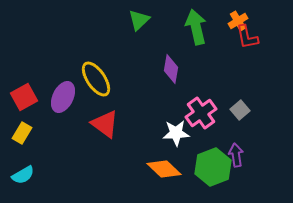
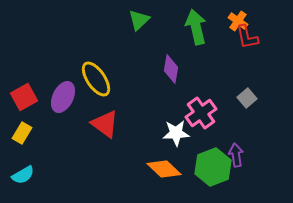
orange cross: rotated 24 degrees counterclockwise
gray square: moved 7 px right, 12 px up
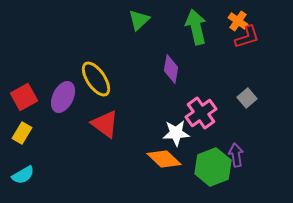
red L-shape: rotated 96 degrees counterclockwise
orange diamond: moved 10 px up
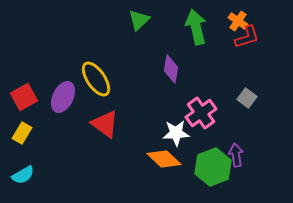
gray square: rotated 12 degrees counterclockwise
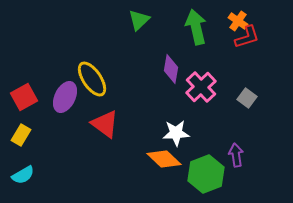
yellow ellipse: moved 4 px left
purple ellipse: moved 2 px right
pink cross: moved 26 px up; rotated 8 degrees counterclockwise
yellow rectangle: moved 1 px left, 2 px down
green hexagon: moved 7 px left, 7 px down
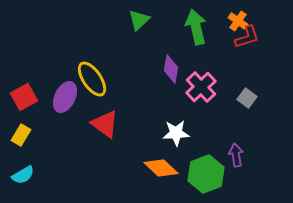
orange diamond: moved 3 px left, 9 px down
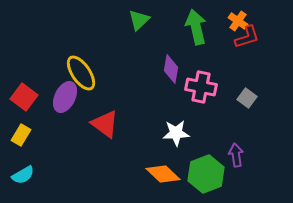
yellow ellipse: moved 11 px left, 6 px up
pink cross: rotated 36 degrees counterclockwise
red square: rotated 24 degrees counterclockwise
orange diamond: moved 2 px right, 6 px down
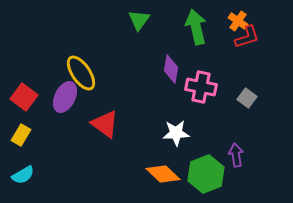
green triangle: rotated 10 degrees counterclockwise
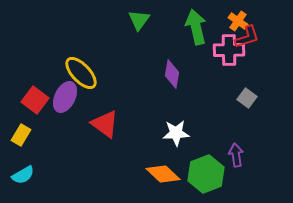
purple diamond: moved 1 px right, 5 px down
yellow ellipse: rotated 9 degrees counterclockwise
pink cross: moved 28 px right, 37 px up; rotated 12 degrees counterclockwise
red square: moved 11 px right, 3 px down
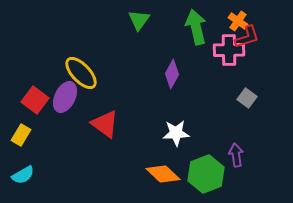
purple diamond: rotated 20 degrees clockwise
